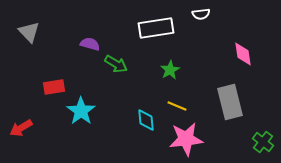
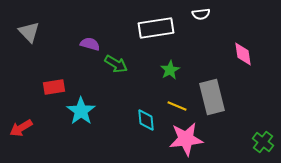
gray rectangle: moved 18 px left, 5 px up
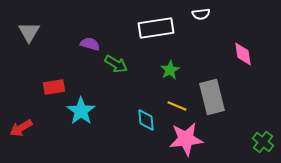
gray triangle: rotated 15 degrees clockwise
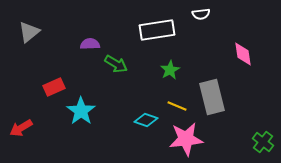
white rectangle: moved 1 px right, 2 px down
gray triangle: rotated 20 degrees clockwise
purple semicircle: rotated 18 degrees counterclockwise
red rectangle: rotated 15 degrees counterclockwise
cyan diamond: rotated 65 degrees counterclockwise
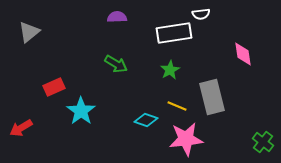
white rectangle: moved 17 px right, 3 px down
purple semicircle: moved 27 px right, 27 px up
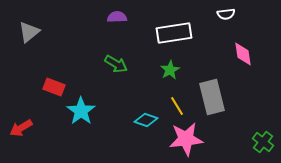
white semicircle: moved 25 px right
red rectangle: rotated 45 degrees clockwise
yellow line: rotated 36 degrees clockwise
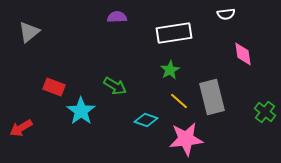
green arrow: moved 1 px left, 22 px down
yellow line: moved 2 px right, 5 px up; rotated 18 degrees counterclockwise
green cross: moved 2 px right, 30 px up
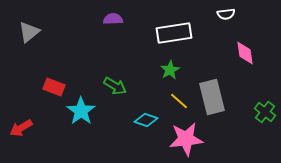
purple semicircle: moved 4 px left, 2 px down
pink diamond: moved 2 px right, 1 px up
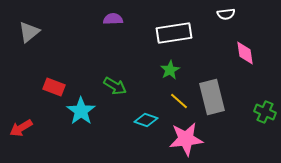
green cross: rotated 15 degrees counterclockwise
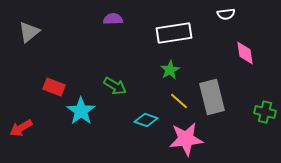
green cross: rotated 10 degrees counterclockwise
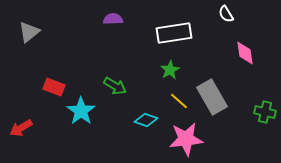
white semicircle: rotated 66 degrees clockwise
gray rectangle: rotated 16 degrees counterclockwise
